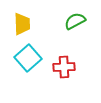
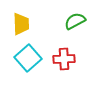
yellow trapezoid: moved 1 px left
red cross: moved 8 px up
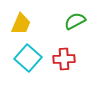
yellow trapezoid: rotated 25 degrees clockwise
cyan square: rotated 8 degrees counterclockwise
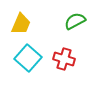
red cross: rotated 20 degrees clockwise
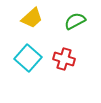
yellow trapezoid: moved 11 px right, 6 px up; rotated 25 degrees clockwise
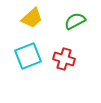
cyan square: moved 2 px up; rotated 28 degrees clockwise
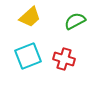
yellow trapezoid: moved 2 px left, 1 px up
